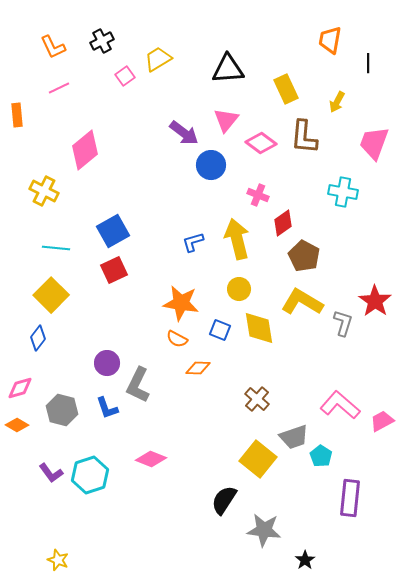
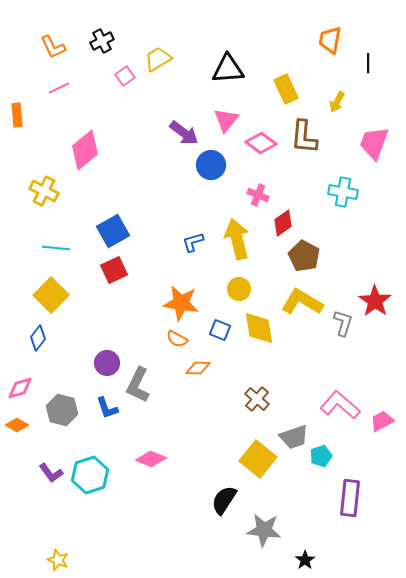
cyan pentagon at (321, 456): rotated 20 degrees clockwise
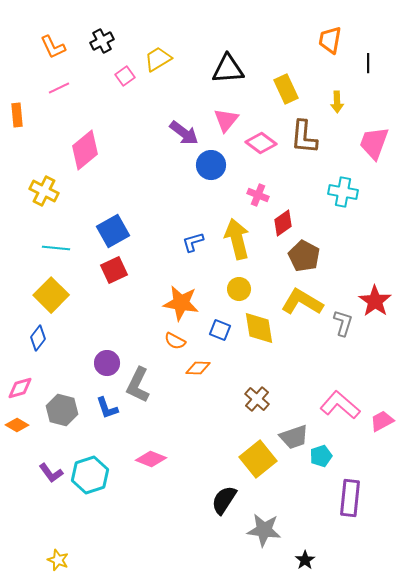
yellow arrow at (337, 102): rotated 30 degrees counterclockwise
orange semicircle at (177, 339): moved 2 px left, 2 px down
yellow square at (258, 459): rotated 12 degrees clockwise
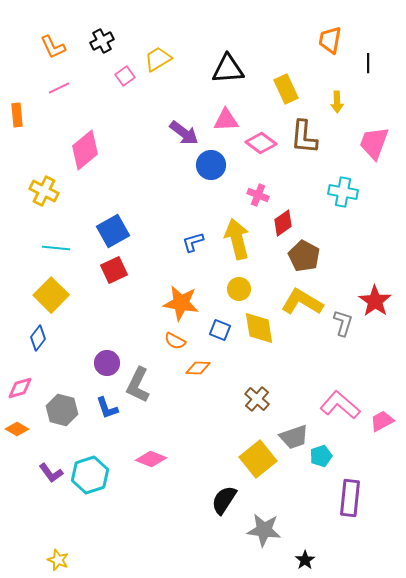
pink triangle at (226, 120): rotated 48 degrees clockwise
orange diamond at (17, 425): moved 4 px down
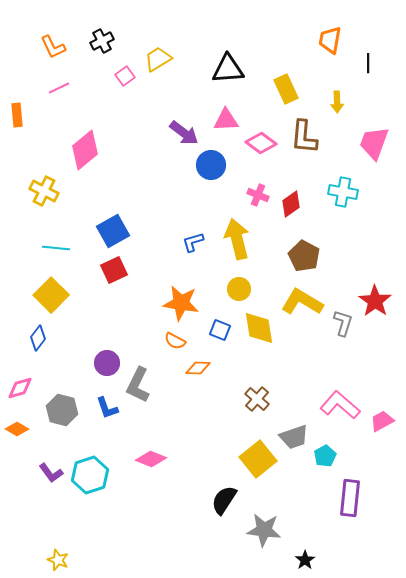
red diamond at (283, 223): moved 8 px right, 19 px up
cyan pentagon at (321, 456): moved 4 px right; rotated 10 degrees counterclockwise
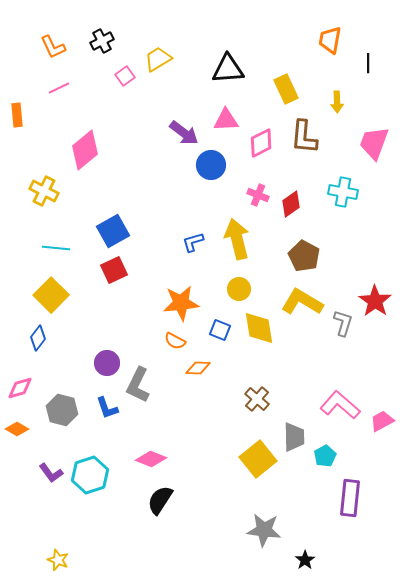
pink diamond at (261, 143): rotated 64 degrees counterclockwise
orange star at (181, 303): rotated 15 degrees counterclockwise
gray trapezoid at (294, 437): rotated 72 degrees counterclockwise
black semicircle at (224, 500): moved 64 px left
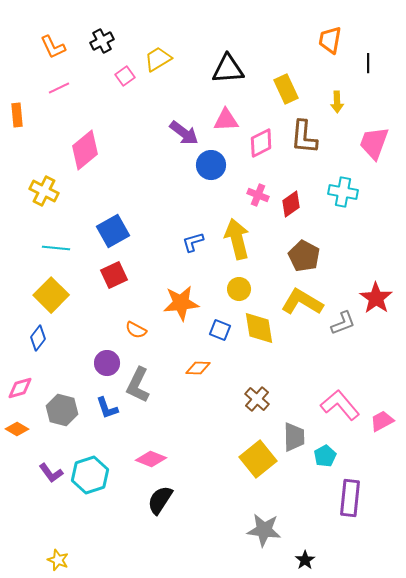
red square at (114, 270): moved 5 px down
red star at (375, 301): moved 1 px right, 3 px up
gray L-shape at (343, 323): rotated 52 degrees clockwise
orange semicircle at (175, 341): moved 39 px left, 11 px up
pink L-shape at (340, 405): rotated 9 degrees clockwise
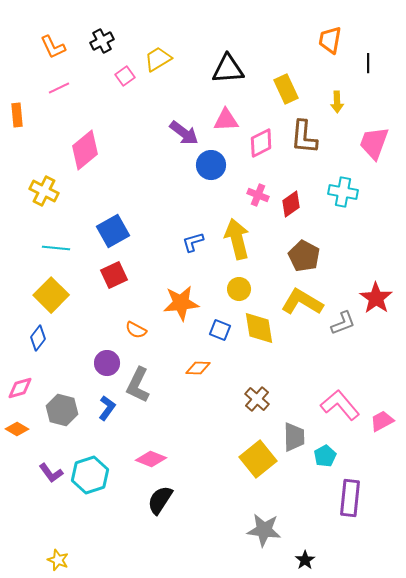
blue L-shape at (107, 408): rotated 125 degrees counterclockwise
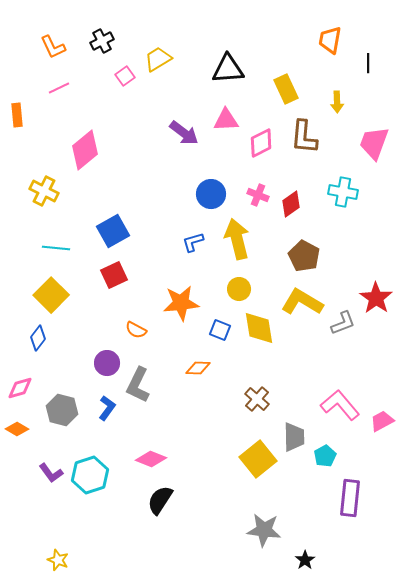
blue circle at (211, 165): moved 29 px down
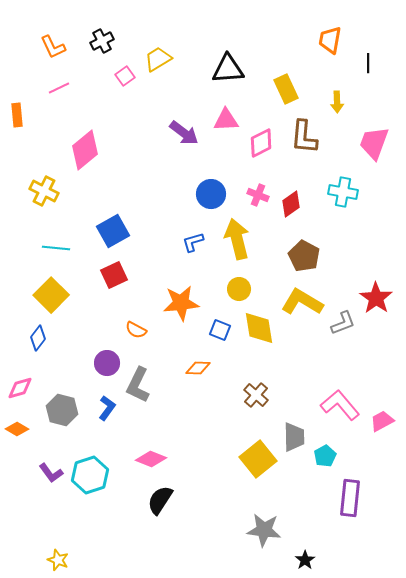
brown cross at (257, 399): moved 1 px left, 4 px up
